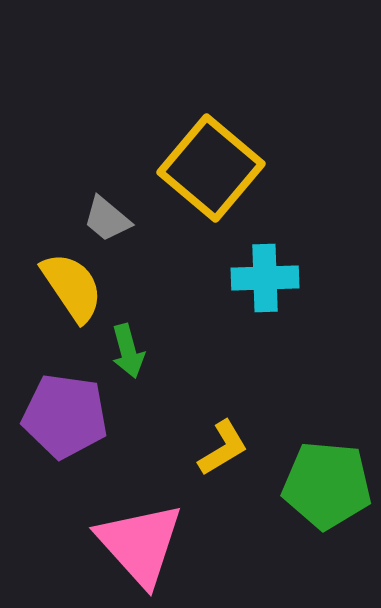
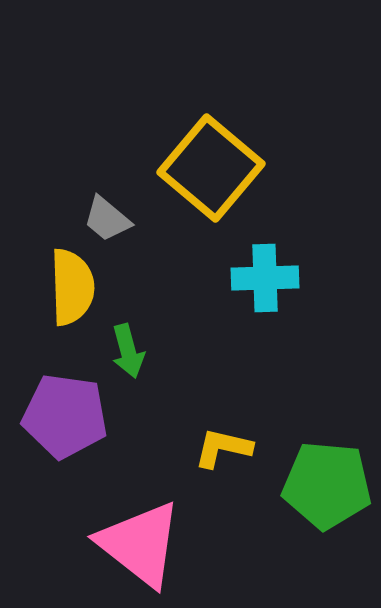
yellow semicircle: rotated 32 degrees clockwise
yellow L-shape: rotated 136 degrees counterclockwise
pink triangle: rotated 10 degrees counterclockwise
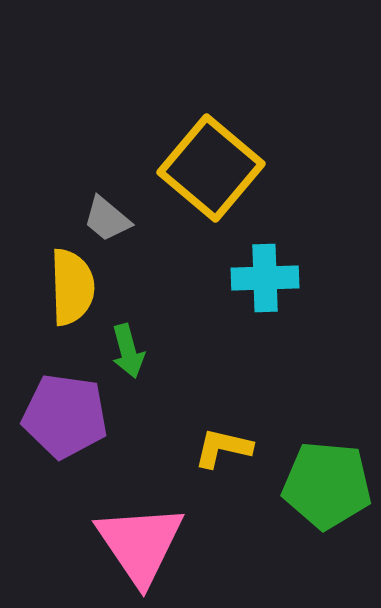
pink triangle: rotated 18 degrees clockwise
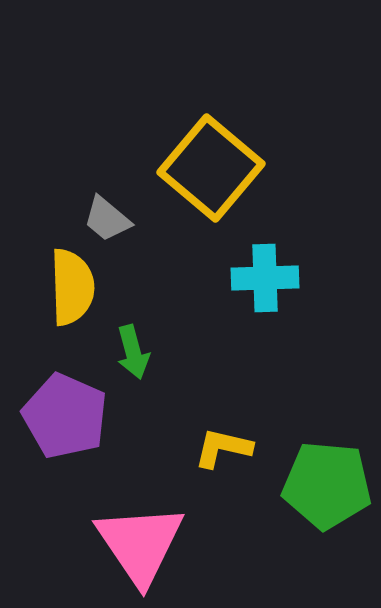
green arrow: moved 5 px right, 1 px down
purple pentagon: rotated 16 degrees clockwise
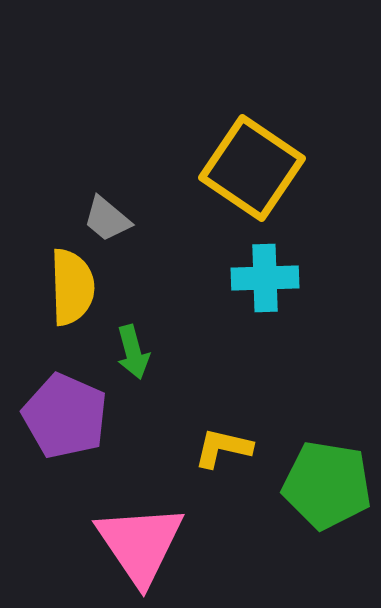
yellow square: moved 41 px right; rotated 6 degrees counterclockwise
green pentagon: rotated 4 degrees clockwise
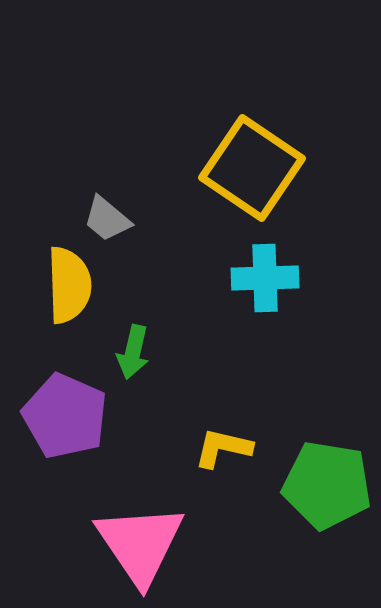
yellow semicircle: moved 3 px left, 2 px up
green arrow: rotated 28 degrees clockwise
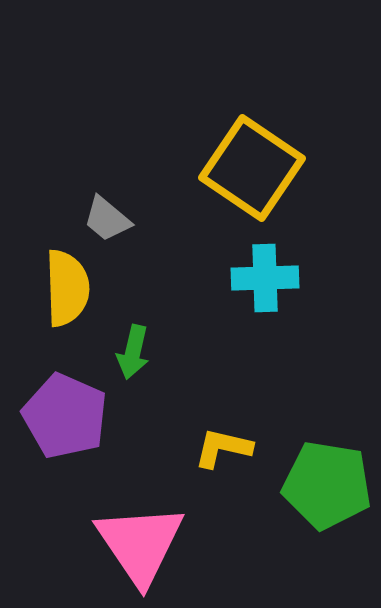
yellow semicircle: moved 2 px left, 3 px down
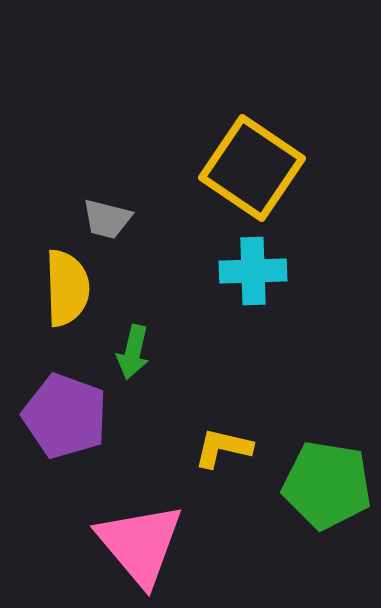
gray trapezoid: rotated 26 degrees counterclockwise
cyan cross: moved 12 px left, 7 px up
purple pentagon: rotated 4 degrees counterclockwise
pink triangle: rotated 6 degrees counterclockwise
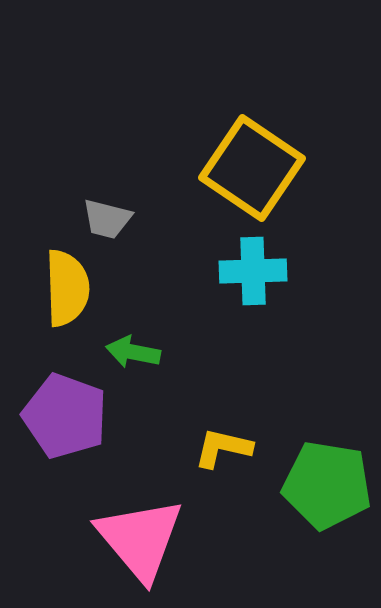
green arrow: rotated 88 degrees clockwise
pink triangle: moved 5 px up
